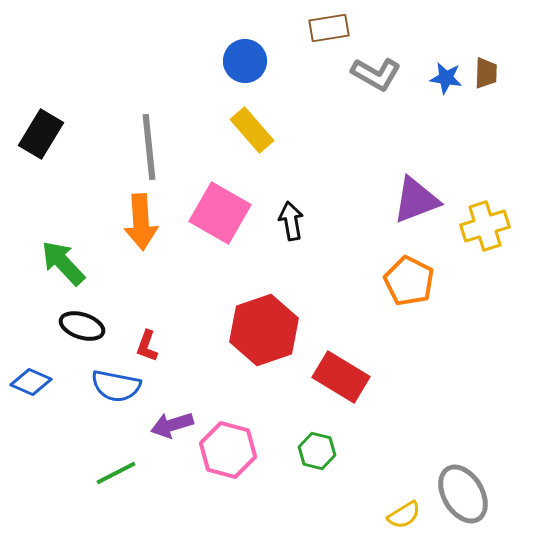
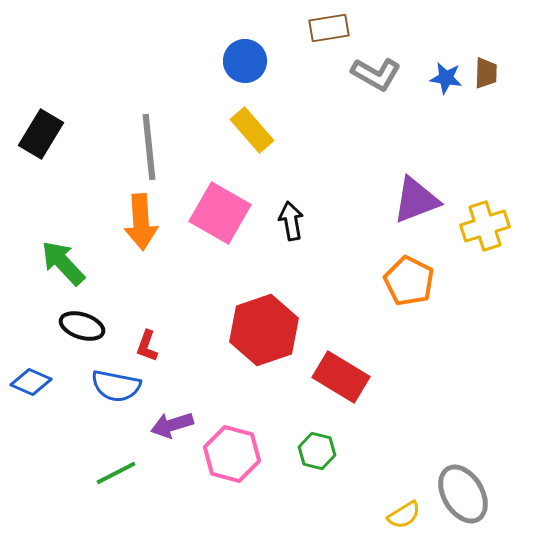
pink hexagon: moved 4 px right, 4 px down
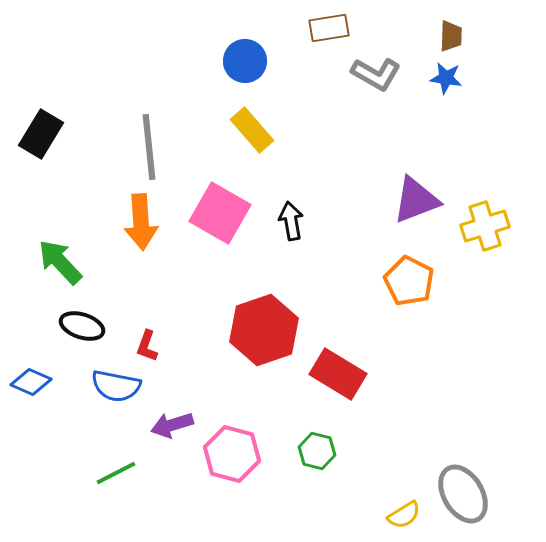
brown trapezoid: moved 35 px left, 37 px up
green arrow: moved 3 px left, 1 px up
red rectangle: moved 3 px left, 3 px up
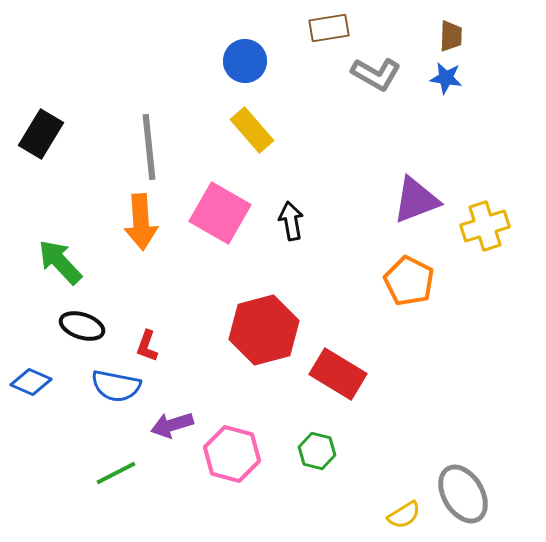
red hexagon: rotated 4 degrees clockwise
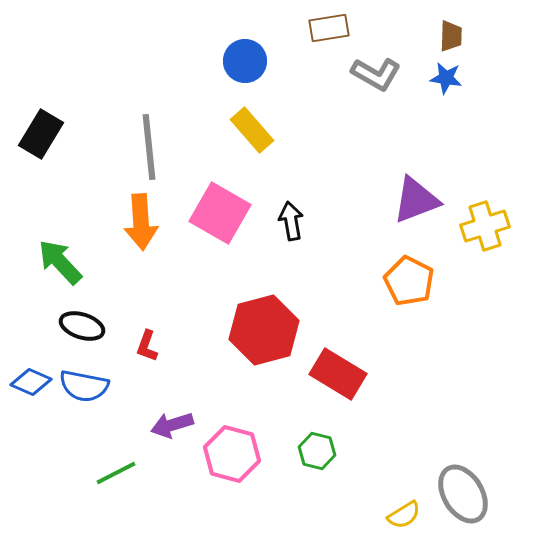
blue semicircle: moved 32 px left
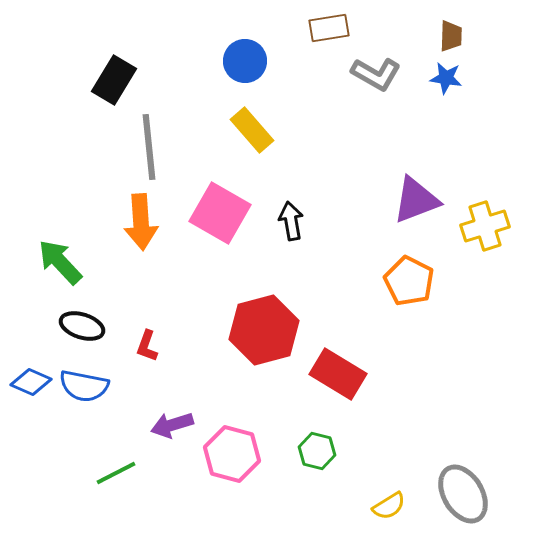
black rectangle: moved 73 px right, 54 px up
yellow semicircle: moved 15 px left, 9 px up
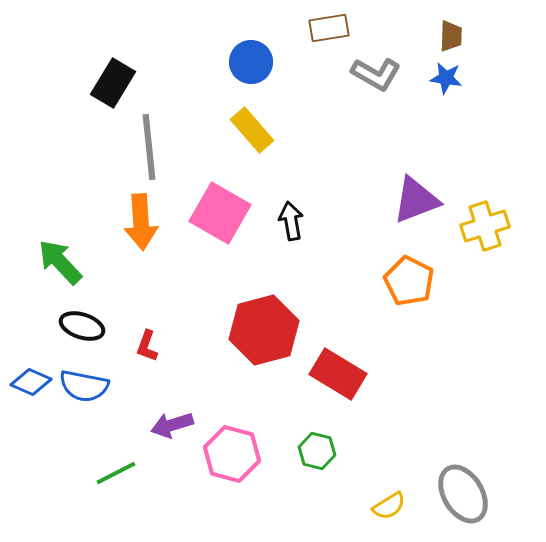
blue circle: moved 6 px right, 1 px down
black rectangle: moved 1 px left, 3 px down
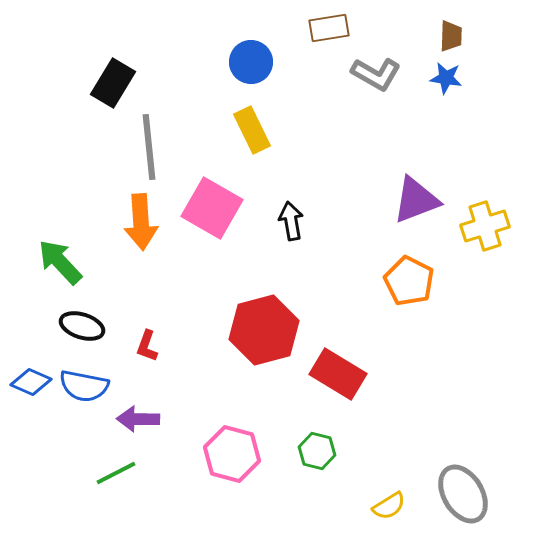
yellow rectangle: rotated 15 degrees clockwise
pink square: moved 8 px left, 5 px up
purple arrow: moved 34 px left, 6 px up; rotated 18 degrees clockwise
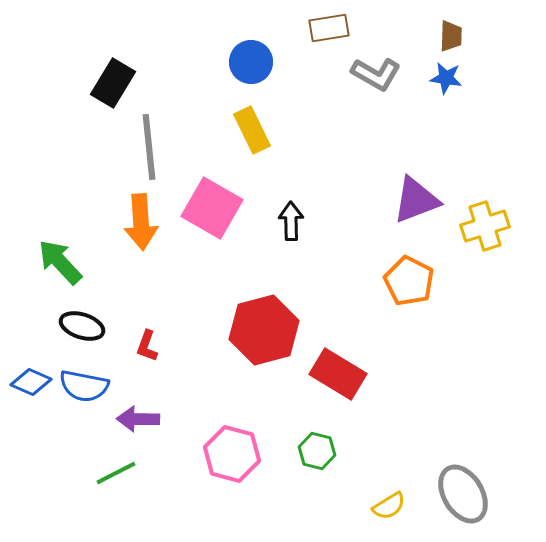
black arrow: rotated 9 degrees clockwise
